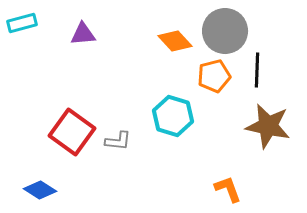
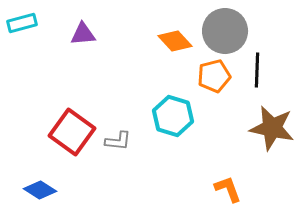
brown star: moved 4 px right, 2 px down
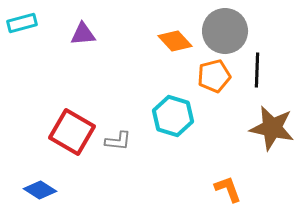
red square: rotated 6 degrees counterclockwise
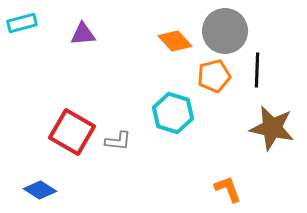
cyan hexagon: moved 3 px up
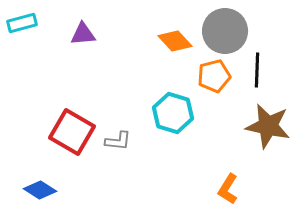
brown star: moved 4 px left, 2 px up
orange L-shape: rotated 128 degrees counterclockwise
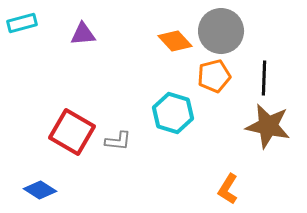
gray circle: moved 4 px left
black line: moved 7 px right, 8 px down
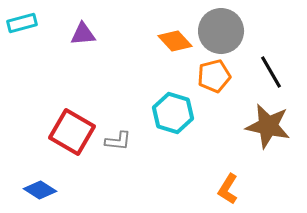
black line: moved 7 px right, 6 px up; rotated 32 degrees counterclockwise
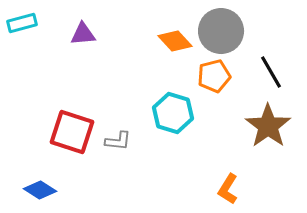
brown star: rotated 24 degrees clockwise
red square: rotated 12 degrees counterclockwise
